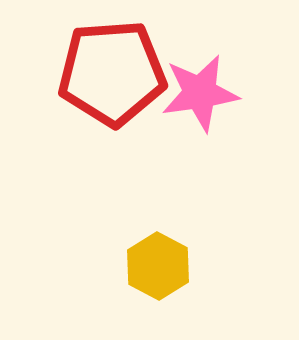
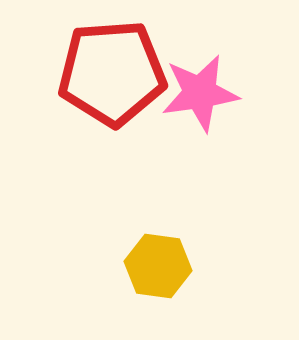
yellow hexagon: rotated 20 degrees counterclockwise
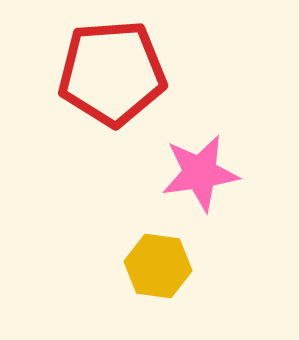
pink star: moved 80 px down
